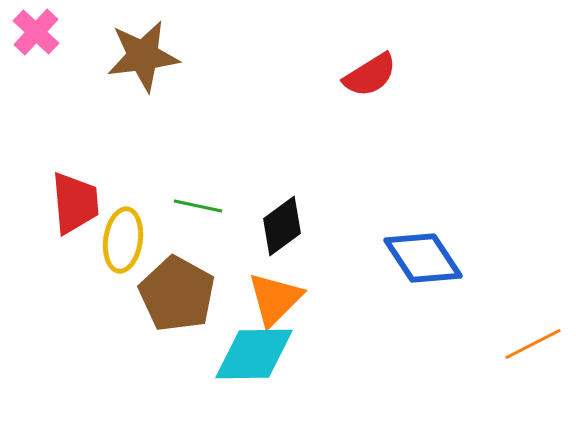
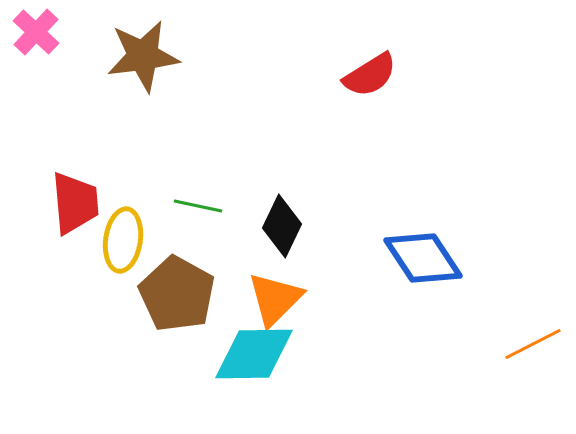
black diamond: rotated 28 degrees counterclockwise
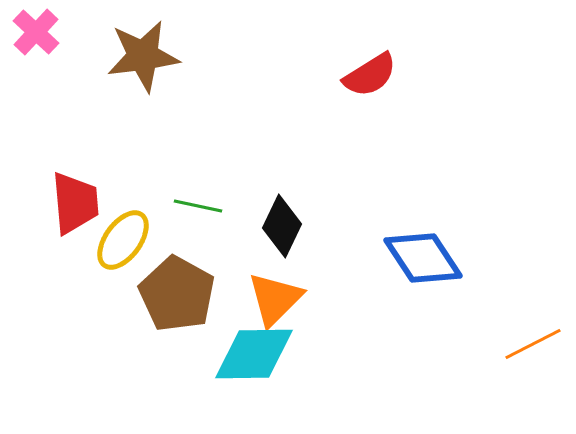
yellow ellipse: rotated 28 degrees clockwise
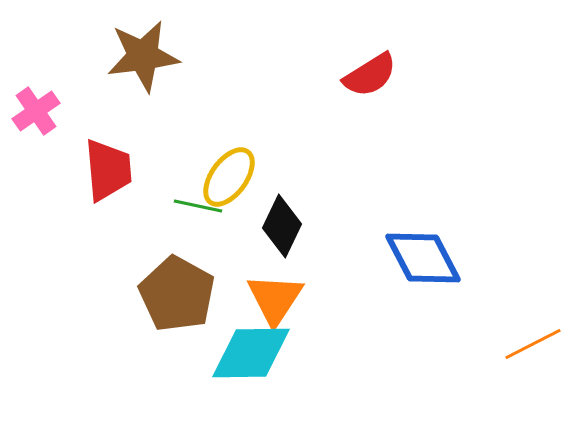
pink cross: moved 79 px down; rotated 12 degrees clockwise
red trapezoid: moved 33 px right, 33 px up
yellow ellipse: moved 106 px right, 63 px up
blue diamond: rotated 6 degrees clockwise
orange triangle: rotated 12 degrees counterclockwise
cyan diamond: moved 3 px left, 1 px up
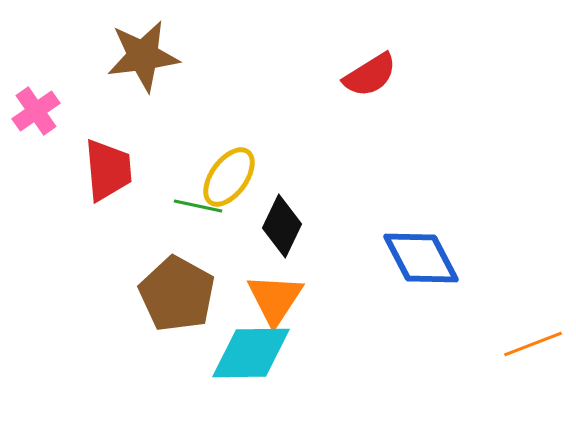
blue diamond: moved 2 px left
orange line: rotated 6 degrees clockwise
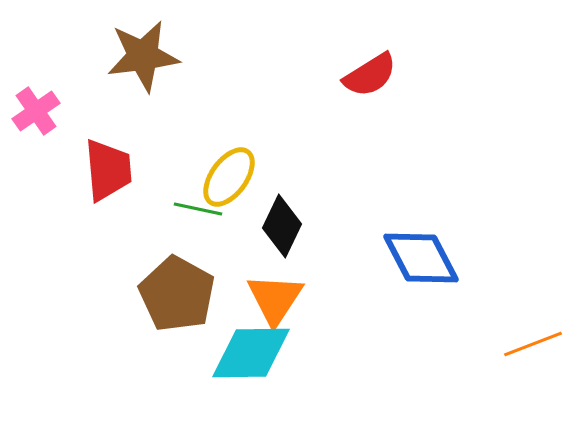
green line: moved 3 px down
